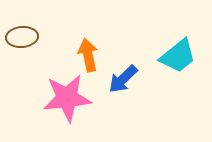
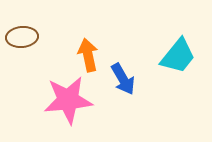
cyan trapezoid: rotated 12 degrees counterclockwise
blue arrow: rotated 76 degrees counterclockwise
pink star: moved 1 px right, 2 px down
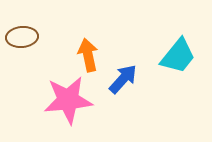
blue arrow: rotated 108 degrees counterclockwise
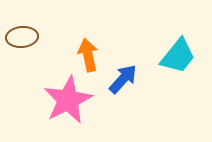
pink star: rotated 21 degrees counterclockwise
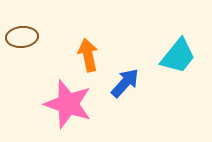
blue arrow: moved 2 px right, 4 px down
pink star: moved 4 px down; rotated 27 degrees counterclockwise
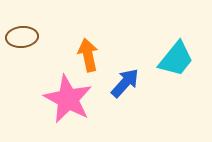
cyan trapezoid: moved 2 px left, 3 px down
pink star: moved 5 px up; rotated 9 degrees clockwise
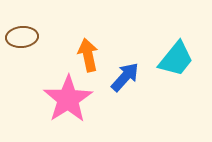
blue arrow: moved 6 px up
pink star: rotated 12 degrees clockwise
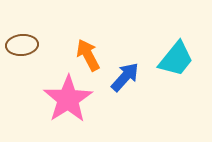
brown ellipse: moved 8 px down
orange arrow: rotated 16 degrees counterclockwise
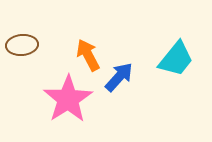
blue arrow: moved 6 px left
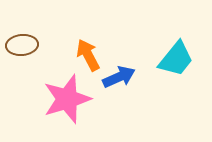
blue arrow: rotated 24 degrees clockwise
pink star: moved 1 px left; rotated 15 degrees clockwise
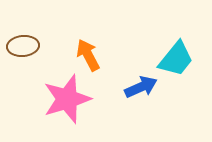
brown ellipse: moved 1 px right, 1 px down
blue arrow: moved 22 px right, 10 px down
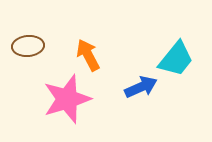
brown ellipse: moved 5 px right
